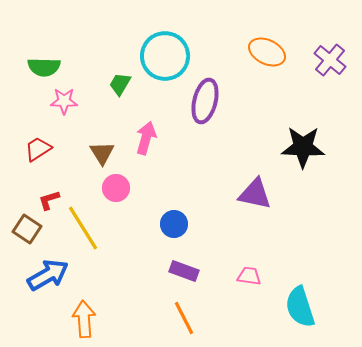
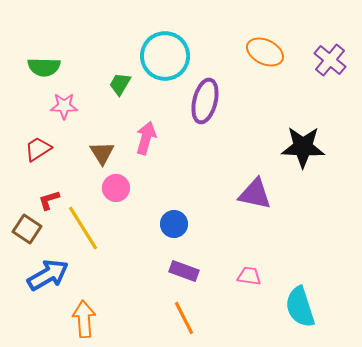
orange ellipse: moved 2 px left
pink star: moved 5 px down
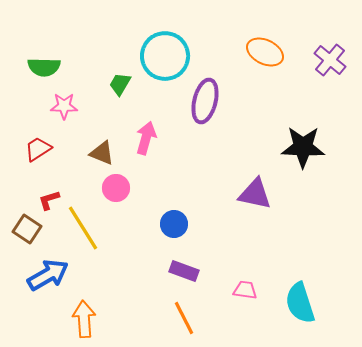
brown triangle: rotated 36 degrees counterclockwise
pink trapezoid: moved 4 px left, 14 px down
cyan semicircle: moved 4 px up
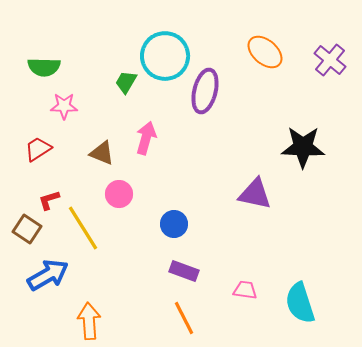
orange ellipse: rotated 15 degrees clockwise
green trapezoid: moved 6 px right, 2 px up
purple ellipse: moved 10 px up
pink circle: moved 3 px right, 6 px down
orange arrow: moved 5 px right, 2 px down
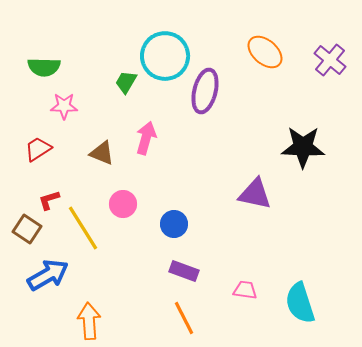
pink circle: moved 4 px right, 10 px down
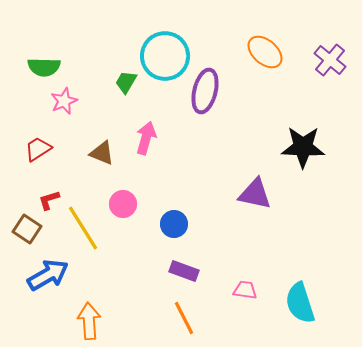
pink star: moved 5 px up; rotated 24 degrees counterclockwise
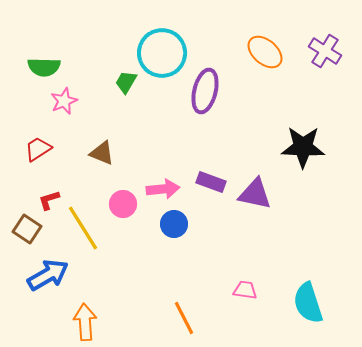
cyan circle: moved 3 px left, 3 px up
purple cross: moved 5 px left, 9 px up; rotated 8 degrees counterclockwise
pink arrow: moved 17 px right, 51 px down; rotated 68 degrees clockwise
purple rectangle: moved 27 px right, 89 px up
cyan semicircle: moved 8 px right
orange arrow: moved 4 px left, 1 px down
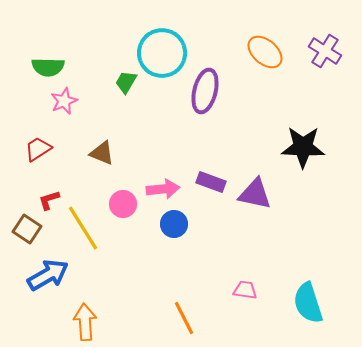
green semicircle: moved 4 px right
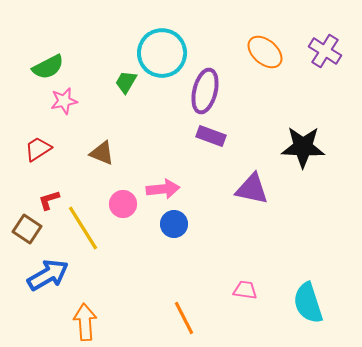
green semicircle: rotated 28 degrees counterclockwise
pink star: rotated 12 degrees clockwise
purple rectangle: moved 46 px up
purple triangle: moved 3 px left, 5 px up
